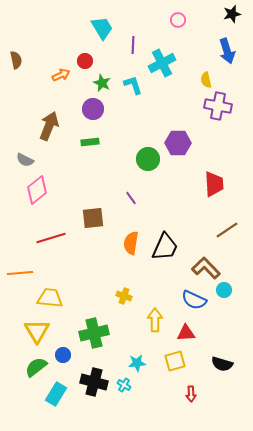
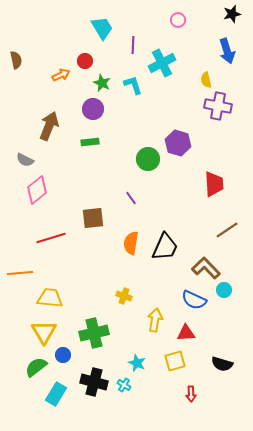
purple hexagon at (178, 143): rotated 15 degrees clockwise
yellow arrow at (155, 320): rotated 10 degrees clockwise
yellow triangle at (37, 331): moved 7 px right, 1 px down
cyan star at (137, 363): rotated 30 degrees clockwise
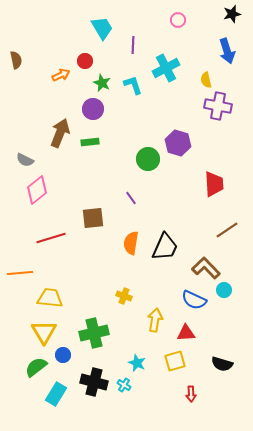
cyan cross at (162, 63): moved 4 px right, 5 px down
brown arrow at (49, 126): moved 11 px right, 7 px down
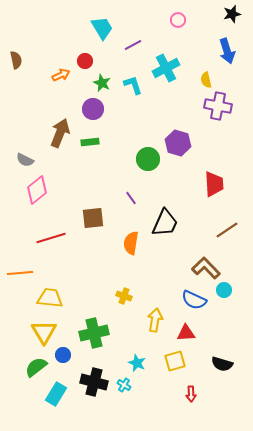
purple line at (133, 45): rotated 60 degrees clockwise
black trapezoid at (165, 247): moved 24 px up
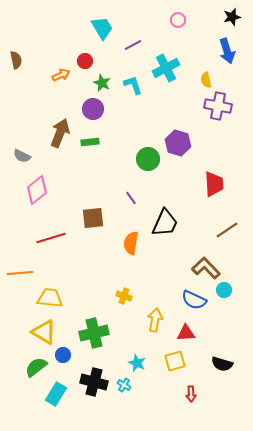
black star at (232, 14): moved 3 px down
gray semicircle at (25, 160): moved 3 px left, 4 px up
yellow triangle at (44, 332): rotated 28 degrees counterclockwise
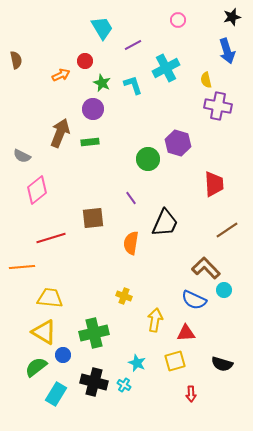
orange line at (20, 273): moved 2 px right, 6 px up
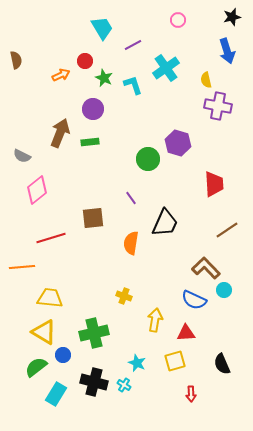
cyan cross at (166, 68): rotated 8 degrees counterclockwise
green star at (102, 83): moved 2 px right, 5 px up
black semicircle at (222, 364): rotated 50 degrees clockwise
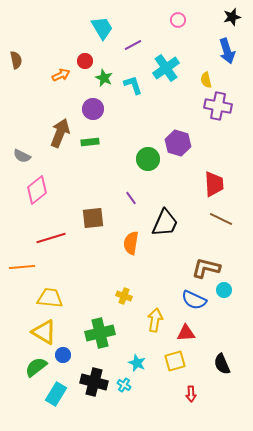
brown line at (227, 230): moved 6 px left, 11 px up; rotated 60 degrees clockwise
brown L-shape at (206, 268): rotated 32 degrees counterclockwise
green cross at (94, 333): moved 6 px right
